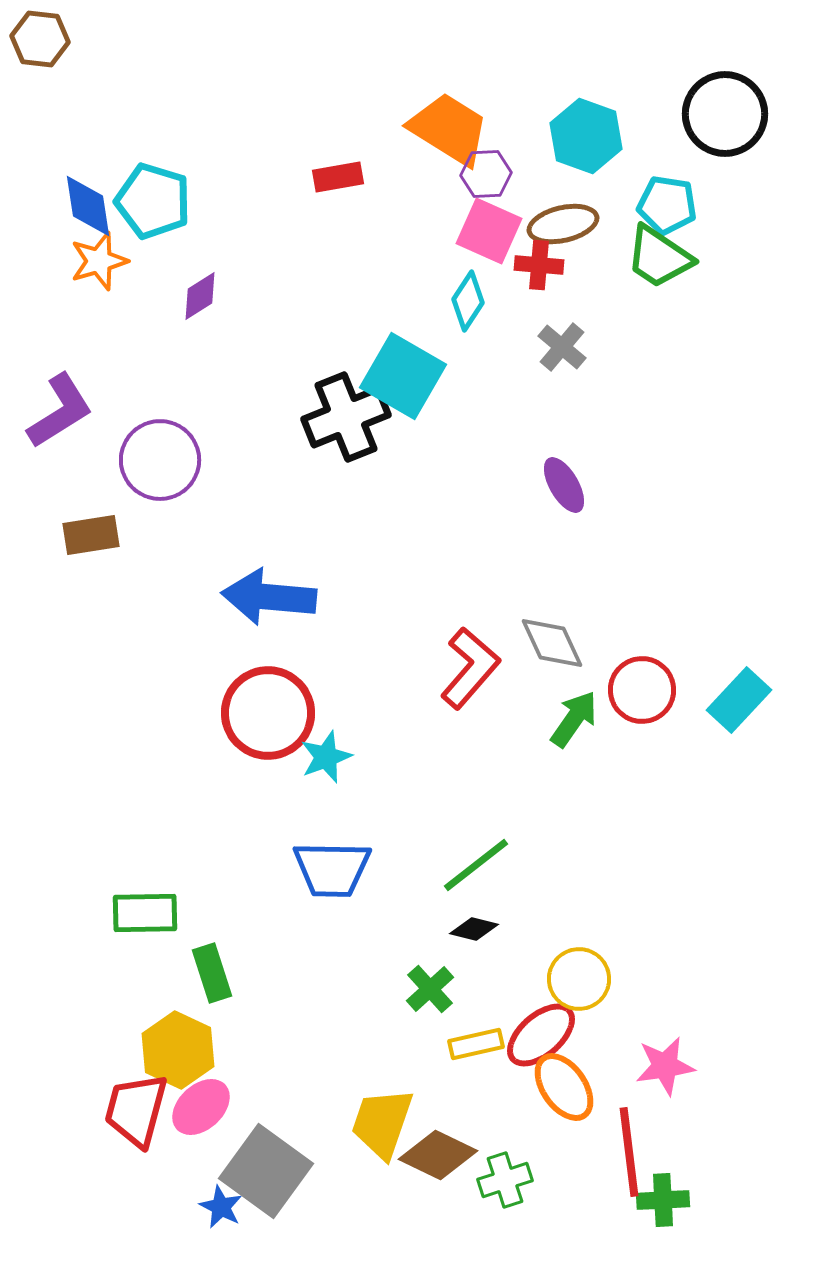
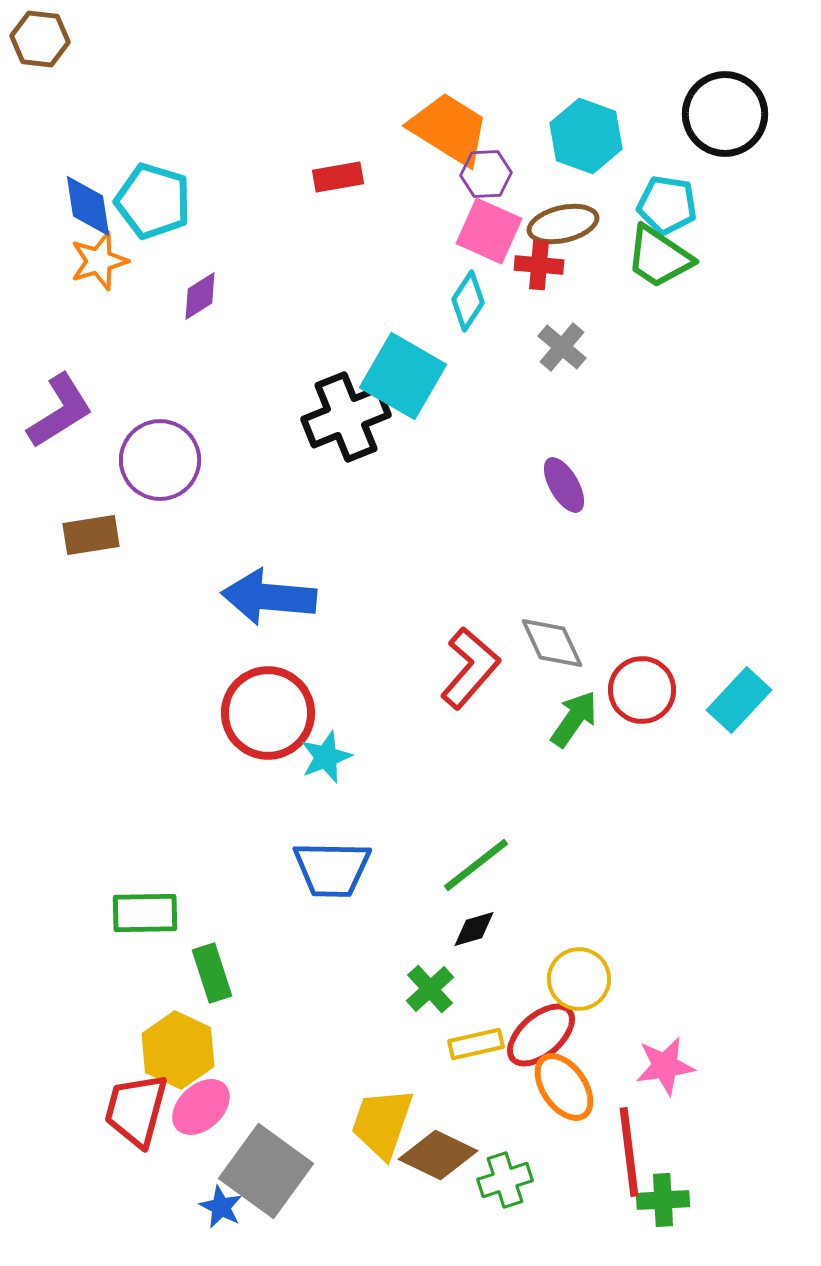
black diamond at (474, 929): rotated 30 degrees counterclockwise
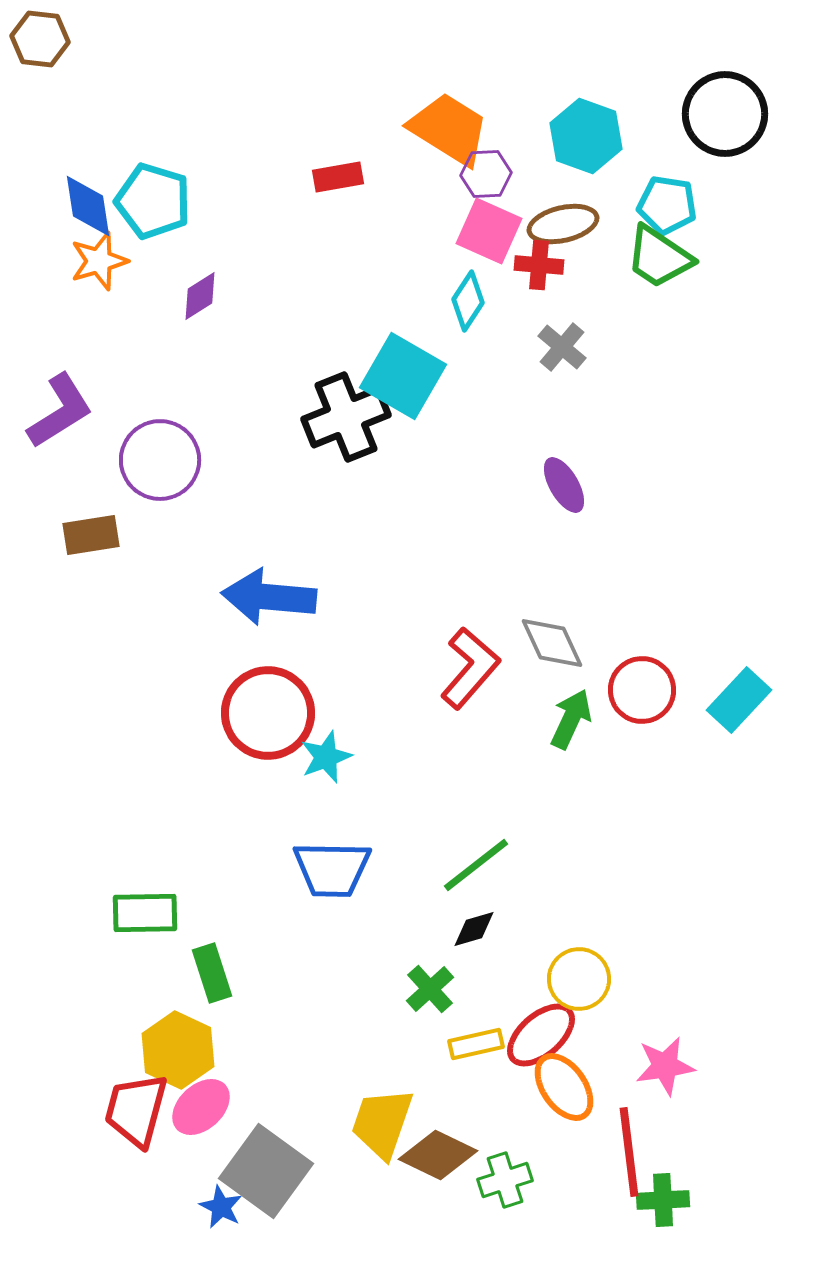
green arrow at (574, 719): moved 3 px left; rotated 10 degrees counterclockwise
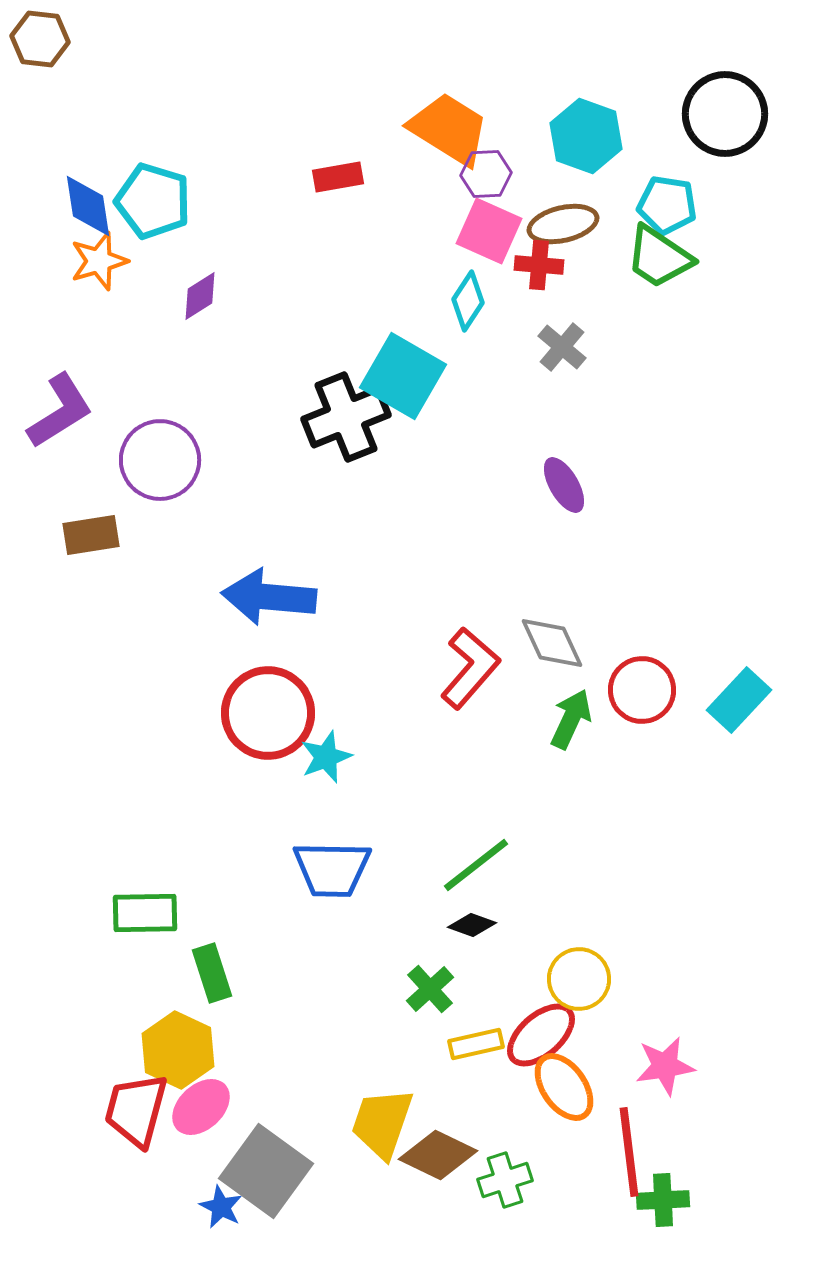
black diamond at (474, 929): moved 2 px left, 4 px up; rotated 36 degrees clockwise
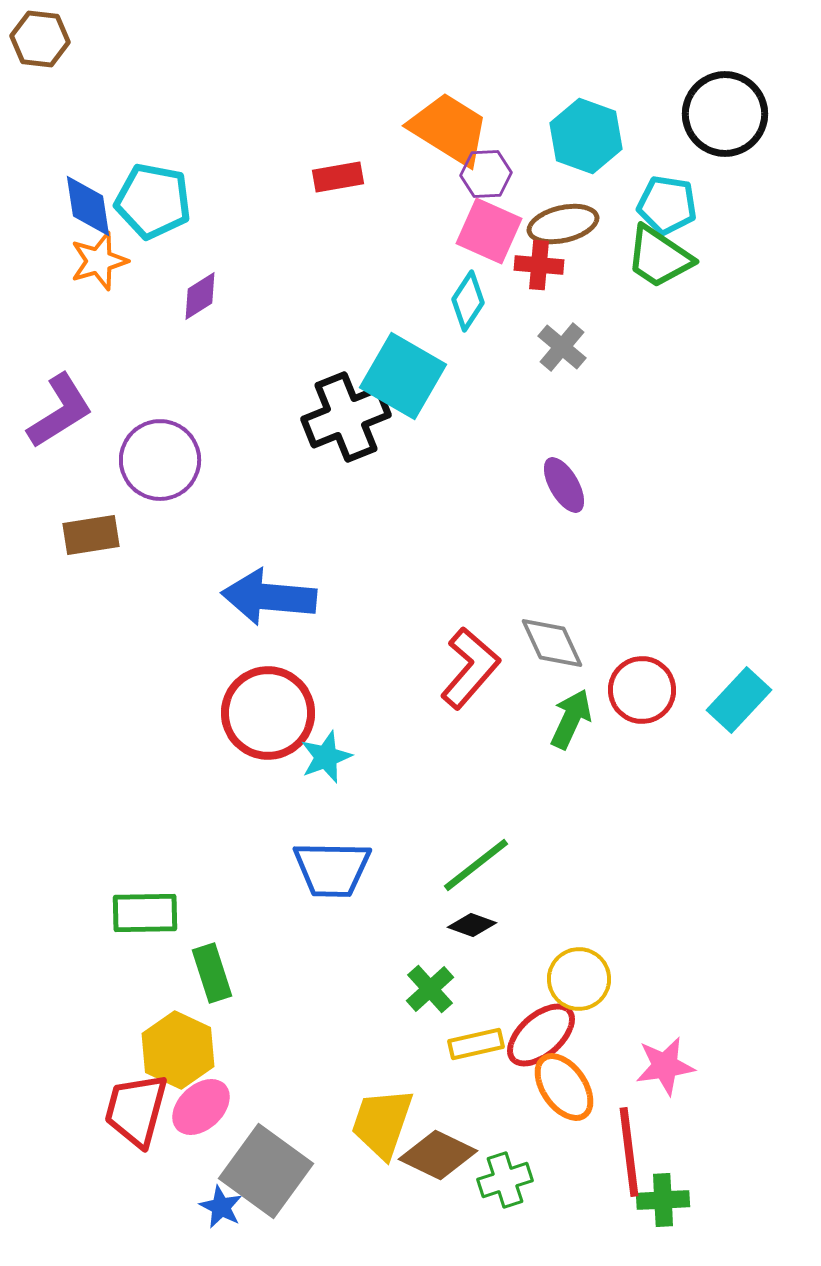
cyan pentagon at (153, 201): rotated 6 degrees counterclockwise
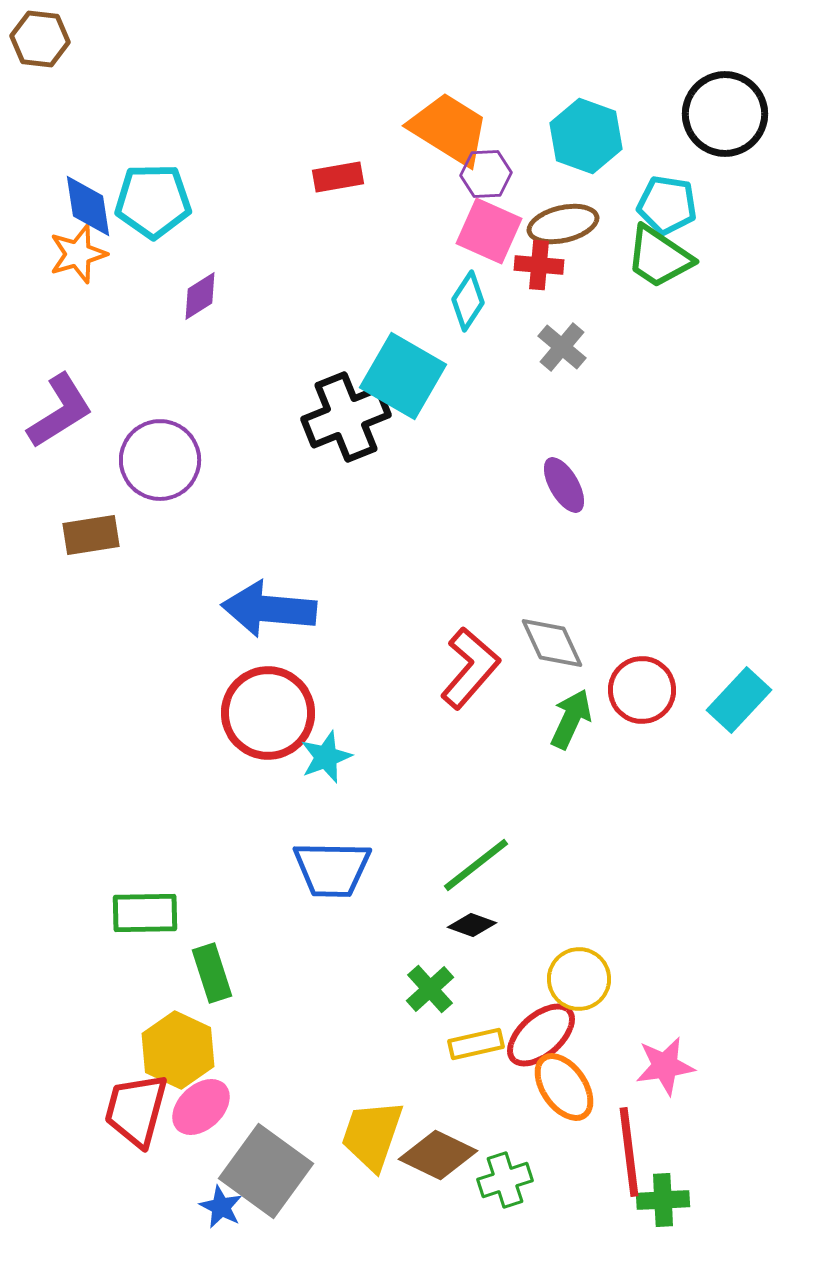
cyan pentagon at (153, 201): rotated 12 degrees counterclockwise
orange star at (99, 261): moved 21 px left, 7 px up
blue arrow at (269, 597): moved 12 px down
yellow trapezoid at (382, 1123): moved 10 px left, 12 px down
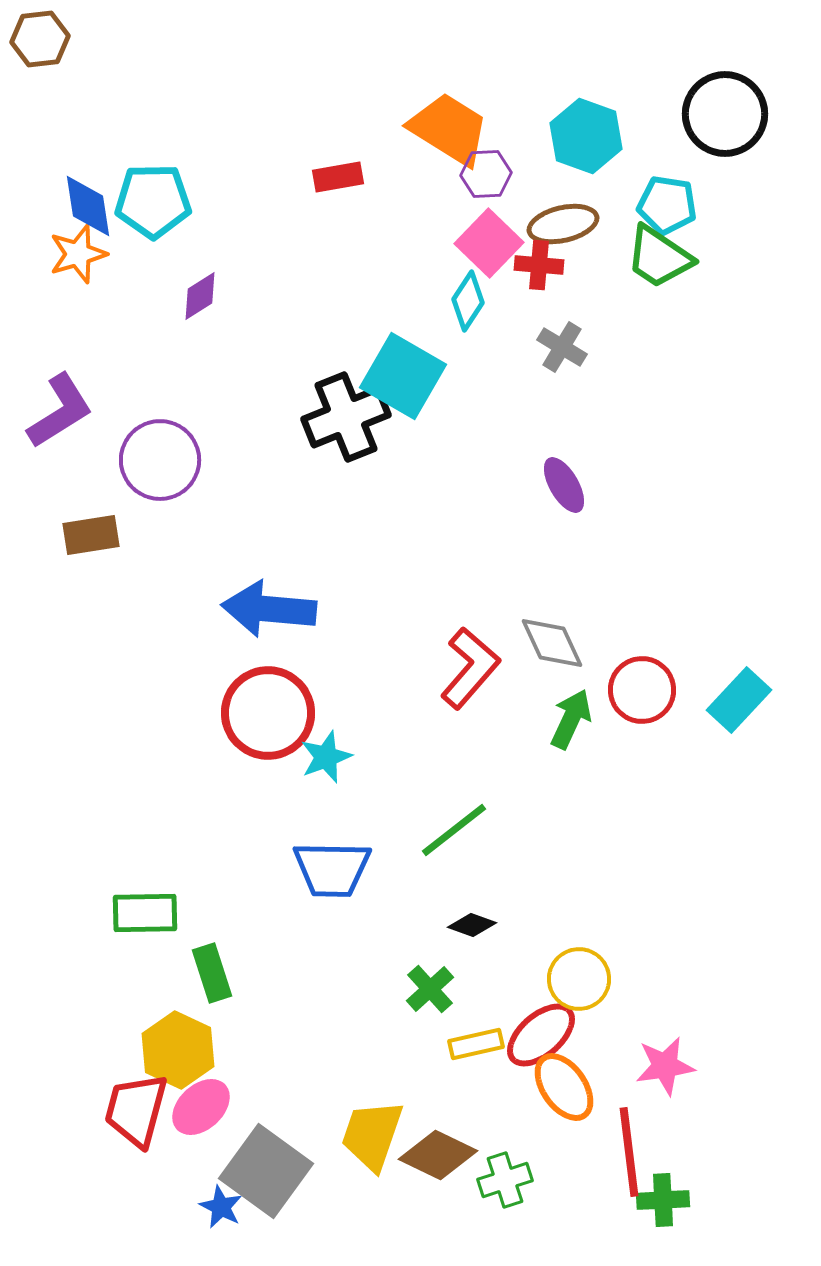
brown hexagon at (40, 39): rotated 14 degrees counterclockwise
pink square at (489, 231): moved 12 px down; rotated 20 degrees clockwise
gray cross at (562, 347): rotated 9 degrees counterclockwise
green line at (476, 865): moved 22 px left, 35 px up
